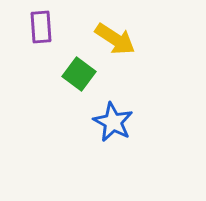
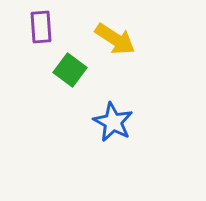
green square: moved 9 px left, 4 px up
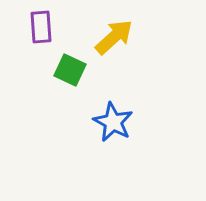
yellow arrow: moved 1 px left, 2 px up; rotated 75 degrees counterclockwise
green square: rotated 12 degrees counterclockwise
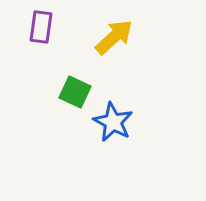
purple rectangle: rotated 12 degrees clockwise
green square: moved 5 px right, 22 px down
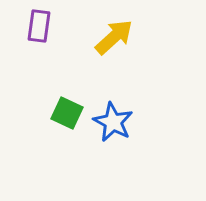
purple rectangle: moved 2 px left, 1 px up
green square: moved 8 px left, 21 px down
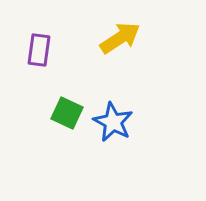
purple rectangle: moved 24 px down
yellow arrow: moved 6 px right, 1 px down; rotated 9 degrees clockwise
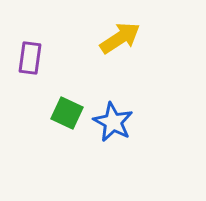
purple rectangle: moved 9 px left, 8 px down
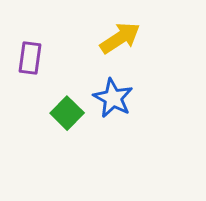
green square: rotated 20 degrees clockwise
blue star: moved 24 px up
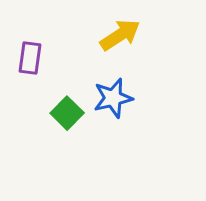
yellow arrow: moved 3 px up
blue star: rotated 30 degrees clockwise
